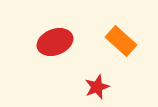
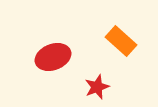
red ellipse: moved 2 px left, 15 px down
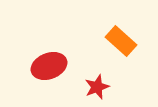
red ellipse: moved 4 px left, 9 px down
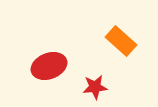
red star: moved 2 px left; rotated 15 degrees clockwise
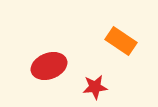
orange rectangle: rotated 8 degrees counterclockwise
